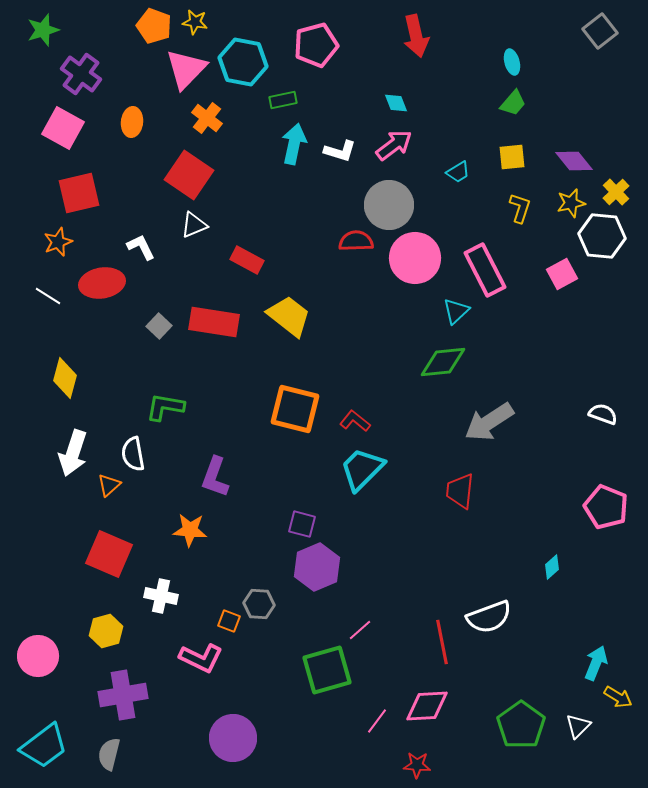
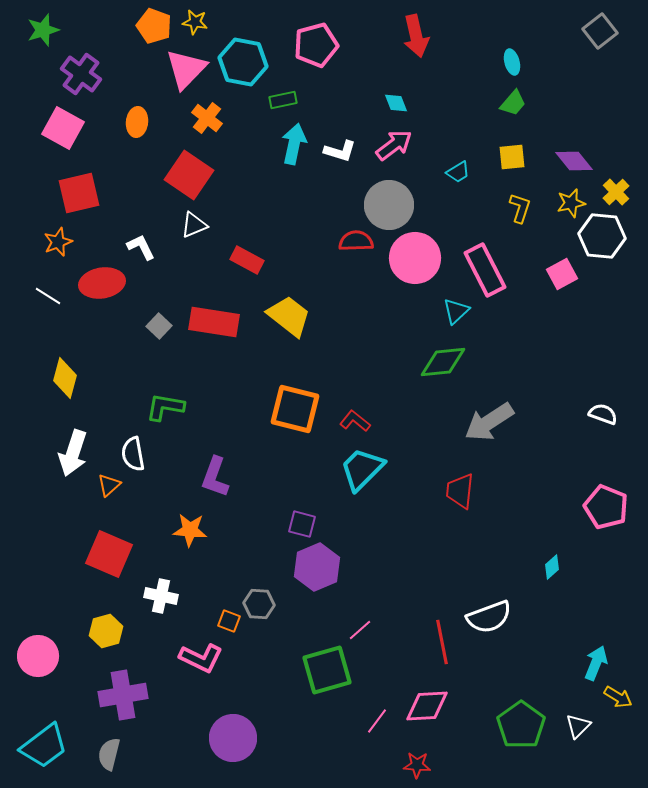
orange ellipse at (132, 122): moved 5 px right
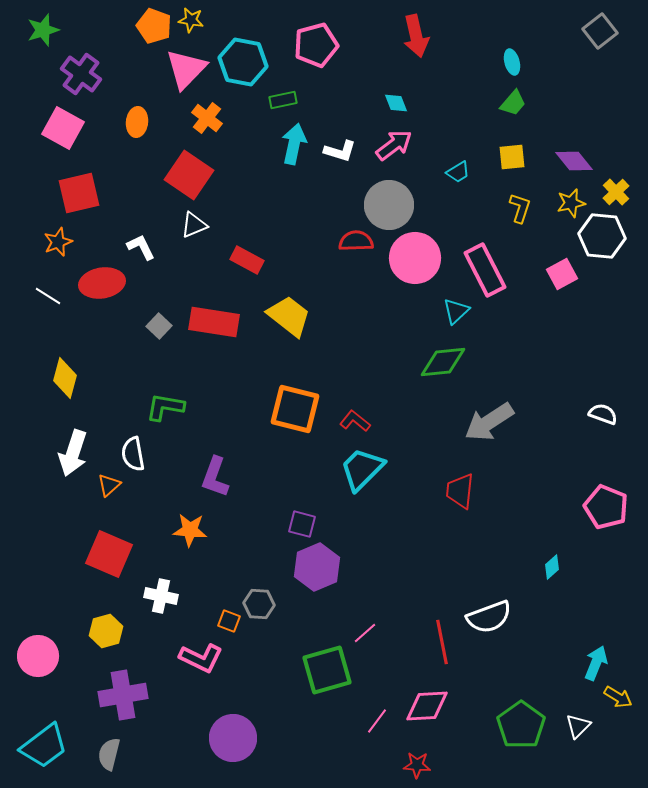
yellow star at (195, 22): moved 4 px left, 2 px up
pink line at (360, 630): moved 5 px right, 3 px down
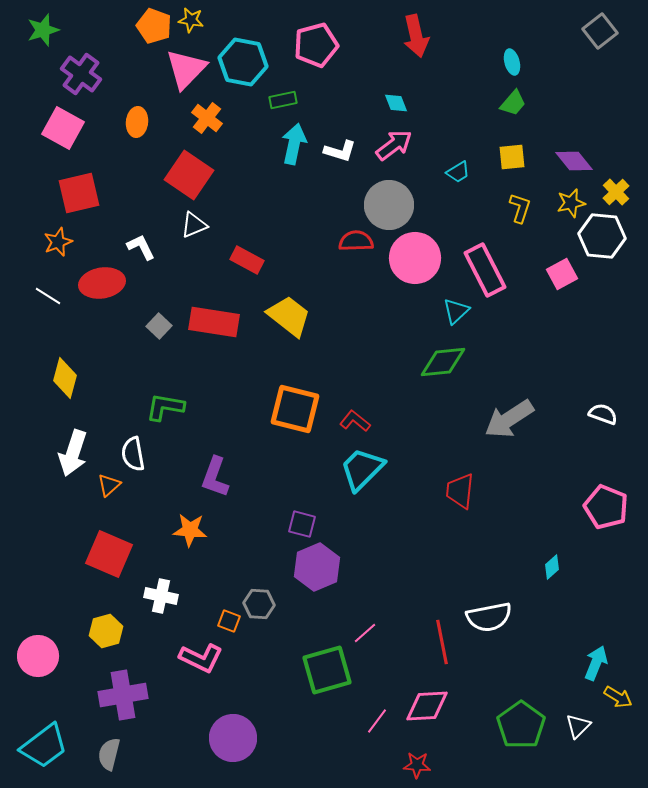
gray arrow at (489, 422): moved 20 px right, 3 px up
white semicircle at (489, 617): rotated 9 degrees clockwise
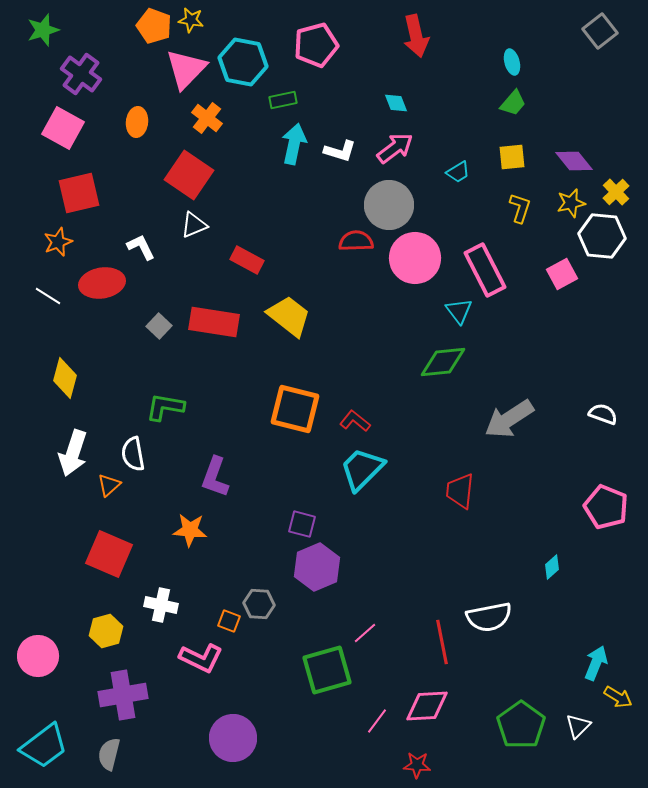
pink arrow at (394, 145): moved 1 px right, 3 px down
cyan triangle at (456, 311): moved 3 px right; rotated 24 degrees counterclockwise
white cross at (161, 596): moved 9 px down
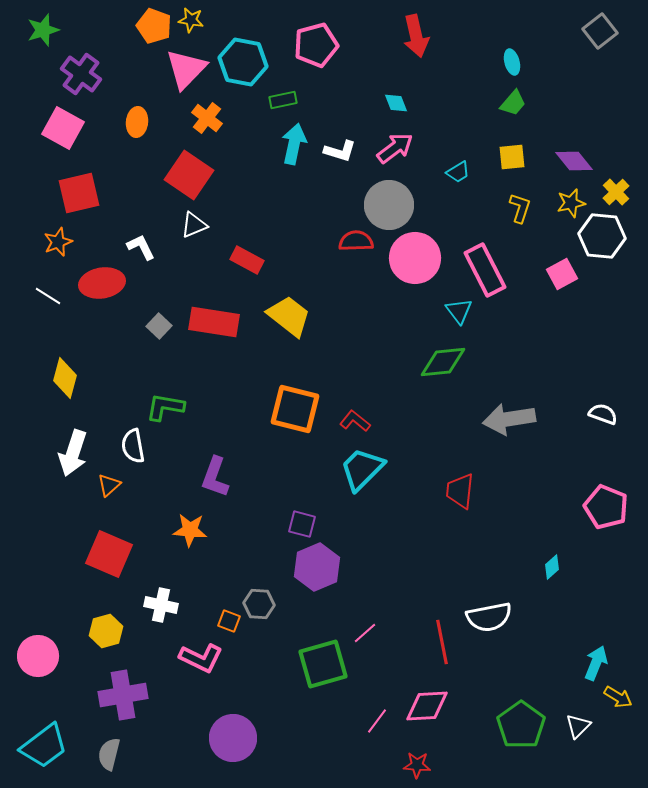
gray arrow at (509, 419): rotated 24 degrees clockwise
white semicircle at (133, 454): moved 8 px up
green square at (327, 670): moved 4 px left, 6 px up
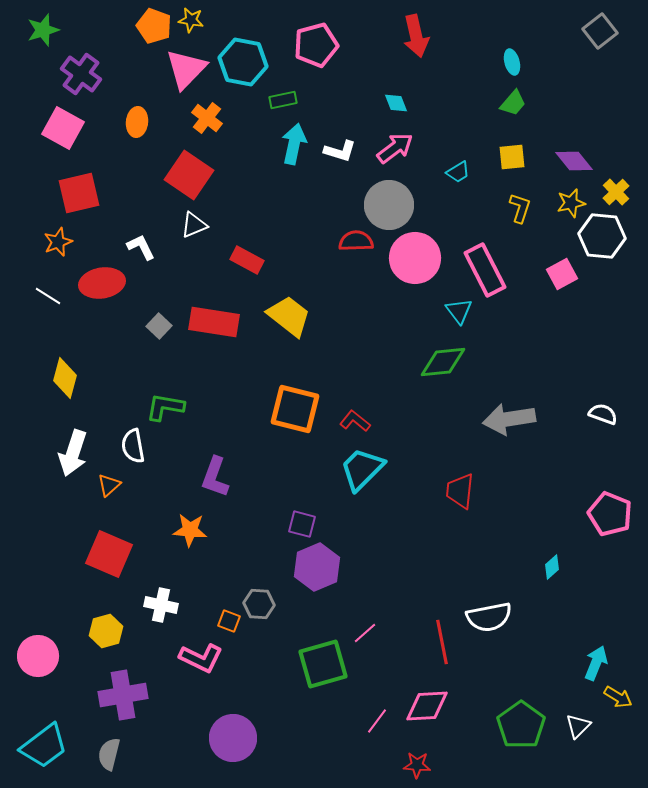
pink pentagon at (606, 507): moved 4 px right, 7 px down
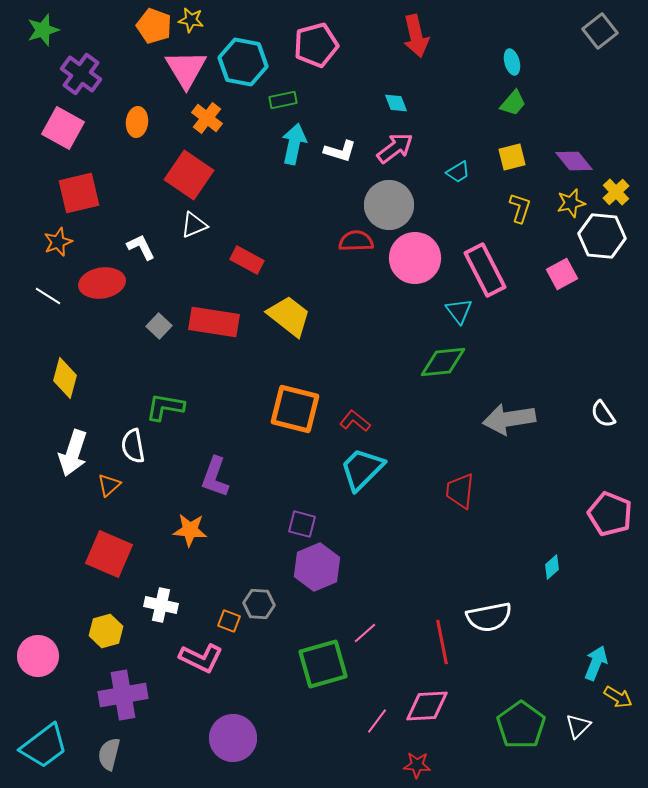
pink triangle at (186, 69): rotated 15 degrees counterclockwise
yellow square at (512, 157): rotated 8 degrees counterclockwise
white semicircle at (603, 414): rotated 144 degrees counterclockwise
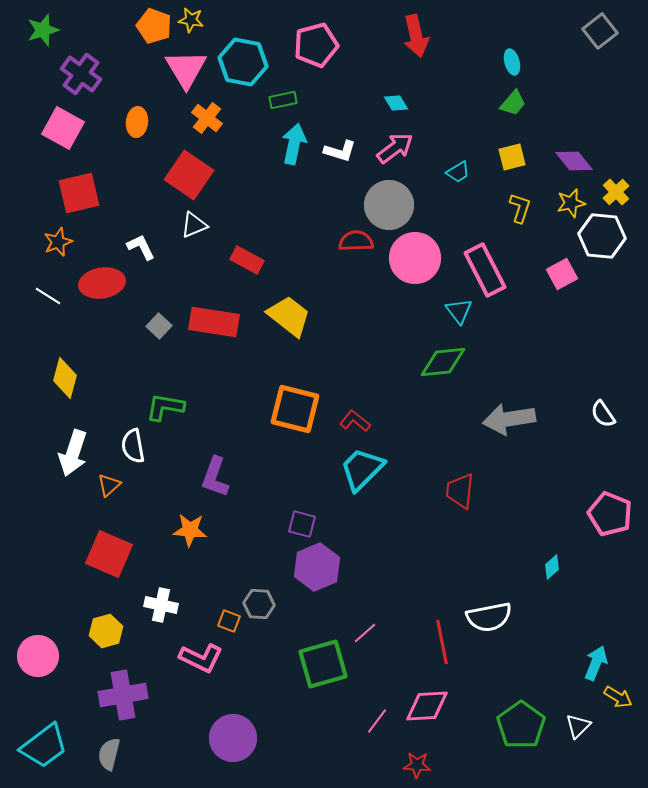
cyan diamond at (396, 103): rotated 10 degrees counterclockwise
